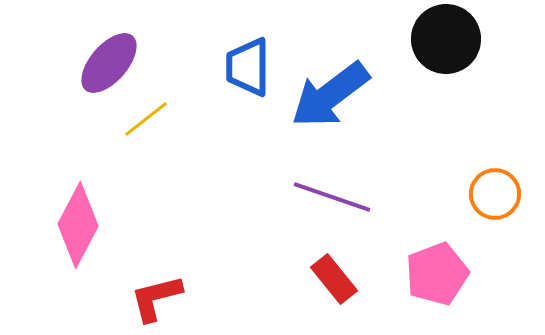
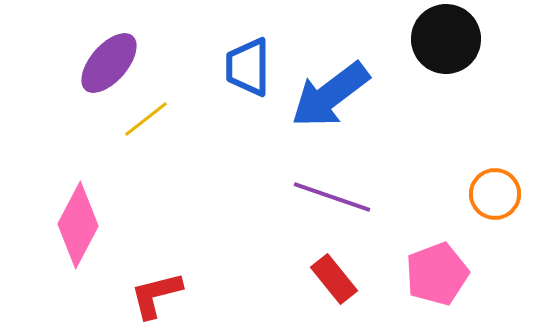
red L-shape: moved 3 px up
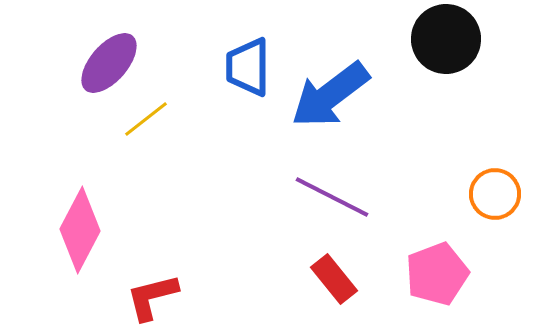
purple line: rotated 8 degrees clockwise
pink diamond: moved 2 px right, 5 px down
red L-shape: moved 4 px left, 2 px down
